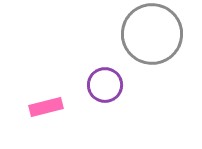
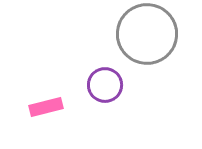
gray circle: moved 5 px left
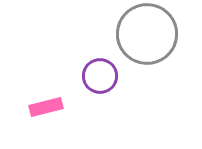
purple circle: moved 5 px left, 9 px up
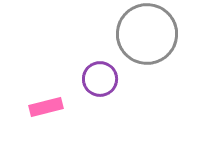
purple circle: moved 3 px down
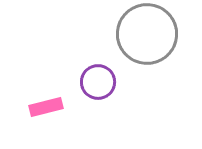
purple circle: moved 2 px left, 3 px down
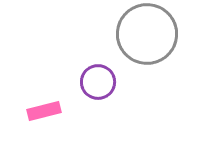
pink rectangle: moved 2 px left, 4 px down
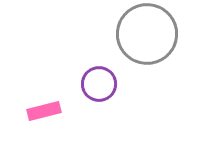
purple circle: moved 1 px right, 2 px down
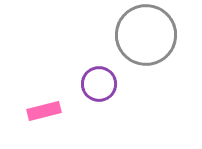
gray circle: moved 1 px left, 1 px down
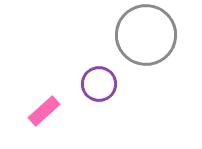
pink rectangle: rotated 28 degrees counterclockwise
